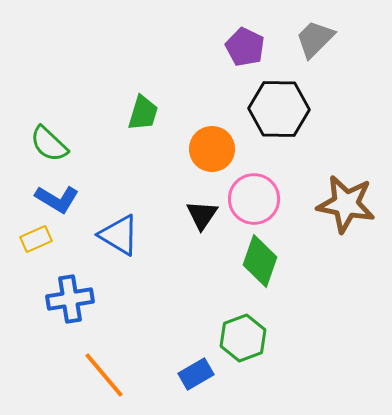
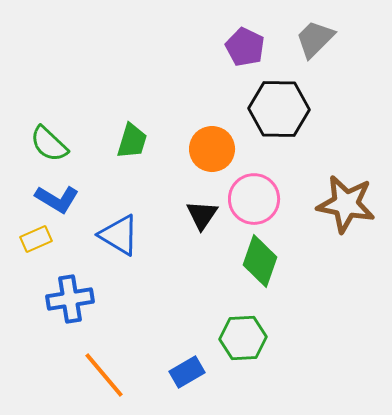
green trapezoid: moved 11 px left, 28 px down
green hexagon: rotated 18 degrees clockwise
blue rectangle: moved 9 px left, 2 px up
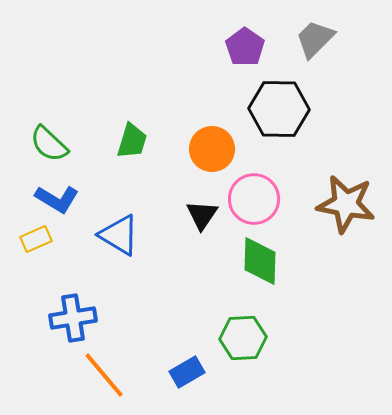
purple pentagon: rotated 9 degrees clockwise
green diamond: rotated 18 degrees counterclockwise
blue cross: moved 3 px right, 19 px down
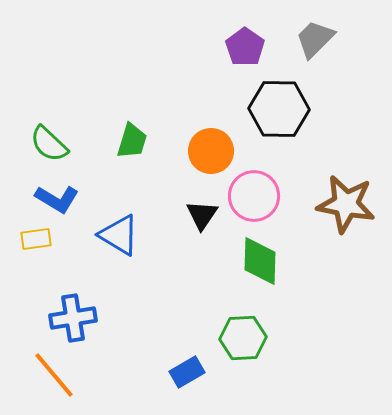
orange circle: moved 1 px left, 2 px down
pink circle: moved 3 px up
yellow rectangle: rotated 16 degrees clockwise
orange line: moved 50 px left
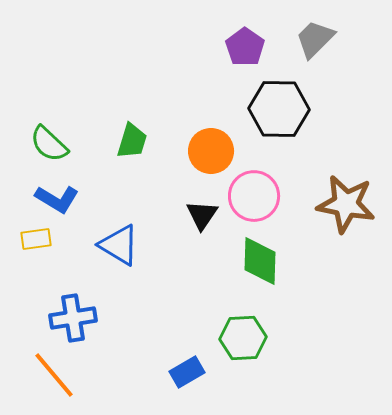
blue triangle: moved 10 px down
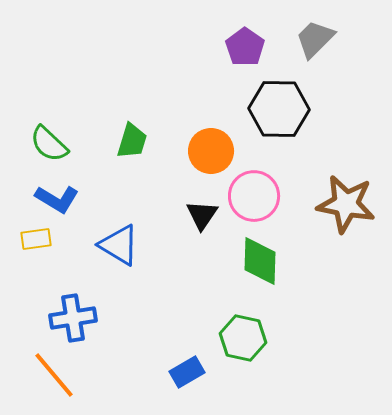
green hexagon: rotated 15 degrees clockwise
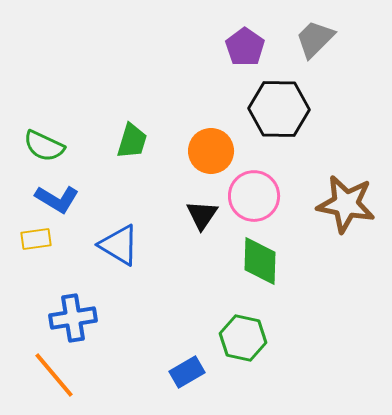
green semicircle: moved 5 px left, 2 px down; rotated 18 degrees counterclockwise
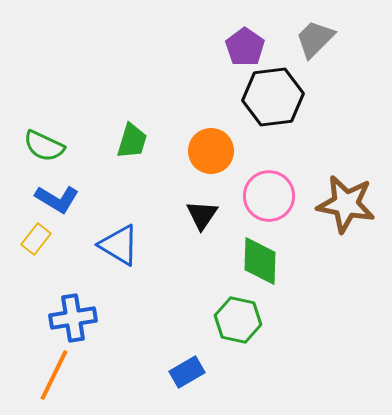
black hexagon: moved 6 px left, 12 px up; rotated 8 degrees counterclockwise
pink circle: moved 15 px right
yellow rectangle: rotated 44 degrees counterclockwise
green hexagon: moved 5 px left, 18 px up
orange line: rotated 66 degrees clockwise
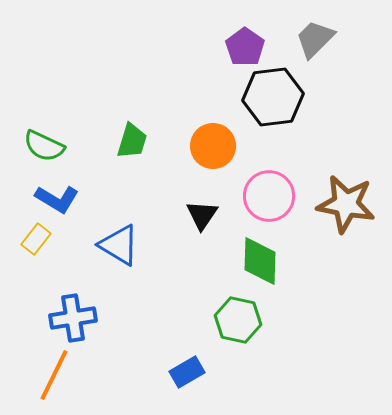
orange circle: moved 2 px right, 5 px up
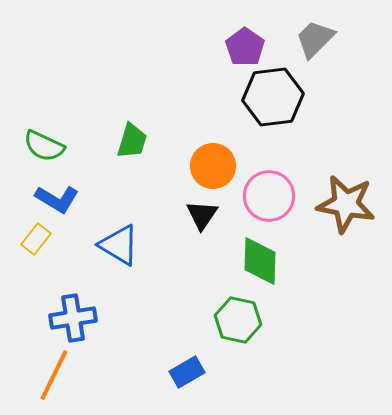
orange circle: moved 20 px down
